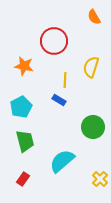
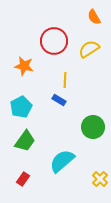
yellow semicircle: moved 2 px left, 18 px up; rotated 40 degrees clockwise
green trapezoid: rotated 50 degrees clockwise
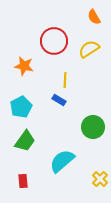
red rectangle: moved 2 px down; rotated 40 degrees counterclockwise
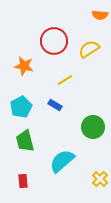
orange semicircle: moved 6 px right, 2 px up; rotated 56 degrees counterclockwise
yellow line: rotated 56 degrees clockwise
blue rectangle: moved 4 px left, 5 px down
green trapezoid: rotated 130 degrees clockwise
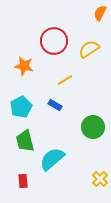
orange semicircle: moved 2 px up; rotated 112 degrees clockwise
cyan semicircle: moved 10 px left, 2 px up
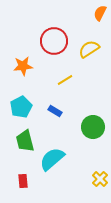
orange star: moved 1 px left; rotated 18 degrees counterclockwise
blue rectangle: moved 6 px down
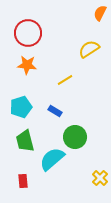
red circle: moved 26 px left, 8 px up
orange star: moved 4 px right, 1 px up; rotated 12 degrees clockwise
cyan pentagon: rotated 10 degrees clockwise
green circle: moved 18 px left, 10 px down
yellow cross: moved 1 px up
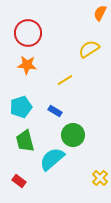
green circle: moved 2 px left, 2 px up
red rectangle: moved 4 px left; rotated 48 degrees counterclockwise
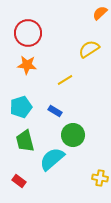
orange semicircle: rotated 21 degrees clockwise
yellow cross: rotated 35 degrees counterclockwise
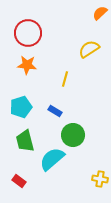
yellow line: moved 1 px up; rotated 42 degrees counterclockwise
yellow cross: moved 1 px down
